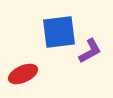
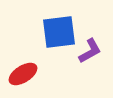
red ellipse: rotated 8 degrees counterclockwise
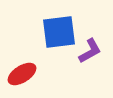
red ellipse: moved 1 px left
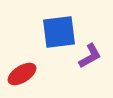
purple L-shape: moved 5 px down
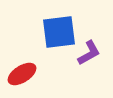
purple L-shape: moved 1 px left, 3 px up
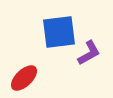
red ellipse: moved 2 px right, 4 px down; rotated 12 degrees counterclockwise
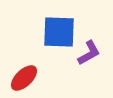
blue square: rotated 9 degrees clockwise
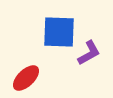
red ellipse: moved 2 px right
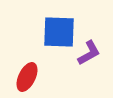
red ellipse: moved 1 px right, 1 px up; rotated 20 degrees counterclockwise
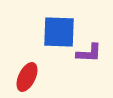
purple L-shape: rotated 32 degrees clockwise
